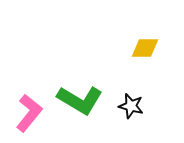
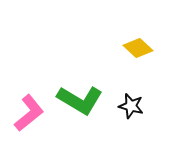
yellow diamond: moved 7 px left; rotated 44 degrees clockwise
pink L-shape: rotated 12 degrees clockwise
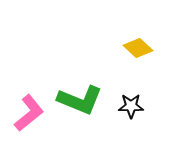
green L-shape: rotated 9 degrees counterclockwise
black star: rotated 15 degrees counterclockwise
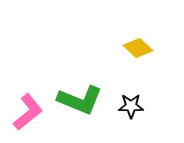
pink L-shape: moved 1 px left, 1 px up
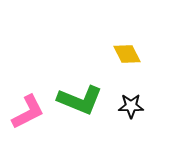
yellow diamond: moved 11 px left, 6 px down; rotated 20 degrees clockwise
pink L-shape: rotated 12 degrees clockwise
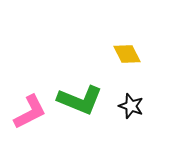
black star: rotated 20 degrees clockwise
pink L-shape: moved 2 px right
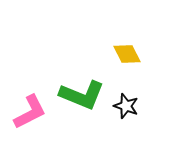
green L-shape: moved 2 px right, 5 px up
black star: moved 5 px left
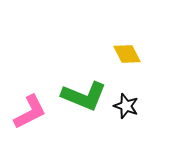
green L-shape: moved 2 px right, 1 px down
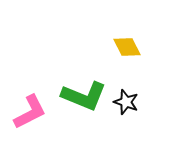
yellow diamond: moved 7 px up
black star: moved 4 px up
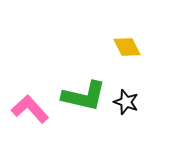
green L-shape: rotated 9 degrees counterclockwise
pink L-shape: moved 3 px up; rotated 105 degrees counterclockwise
